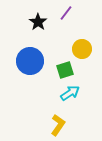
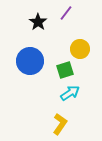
yellow circle: moved 2 px left
yellow L-shape: moved 2 px right, 1 px up
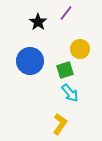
cyan arrow: rotated 84 degrees clockwise
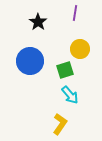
purple line: moved 9 px right; rotated 28 degrees counterclockwise
cyan arrow: moved 2 px down
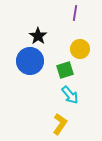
black star: moved 14 px down
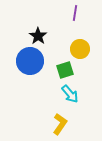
cyan arrow: moved 1 px up
